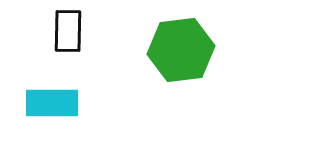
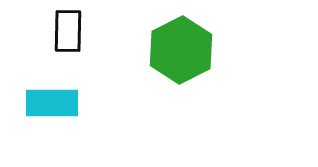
green hexagon: rotated 20 degrees counterclockwise
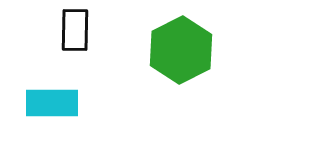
black rectangle: moved 7 px right, 1 px up
